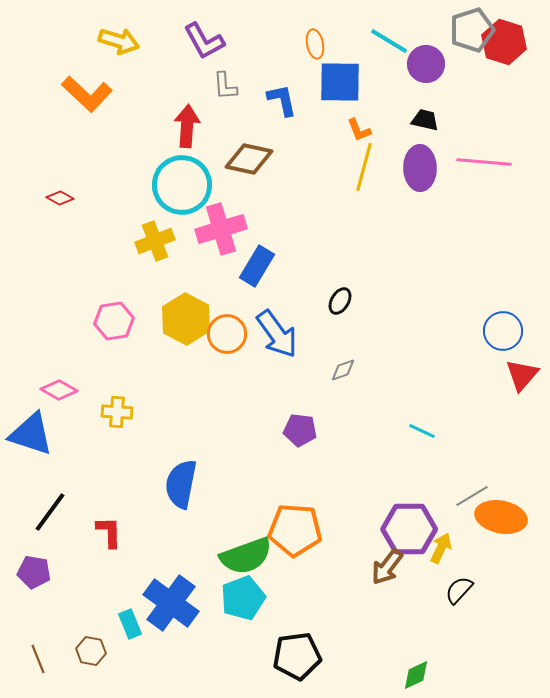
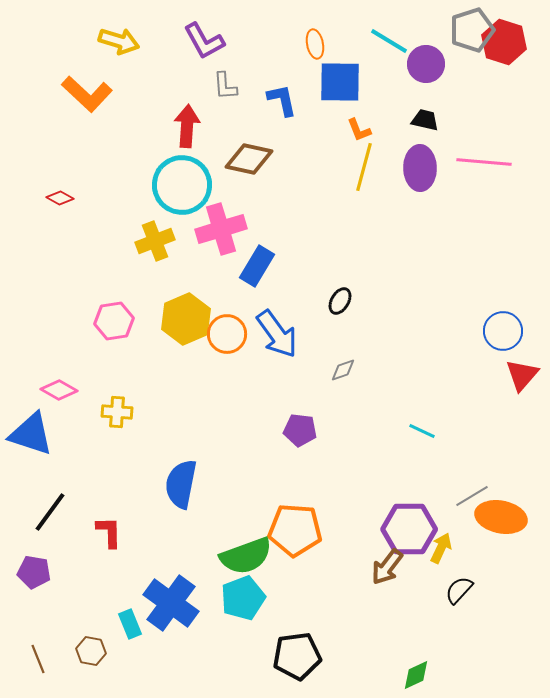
yellow hexagon at (186, 319): rotated 9 degrees clockwise
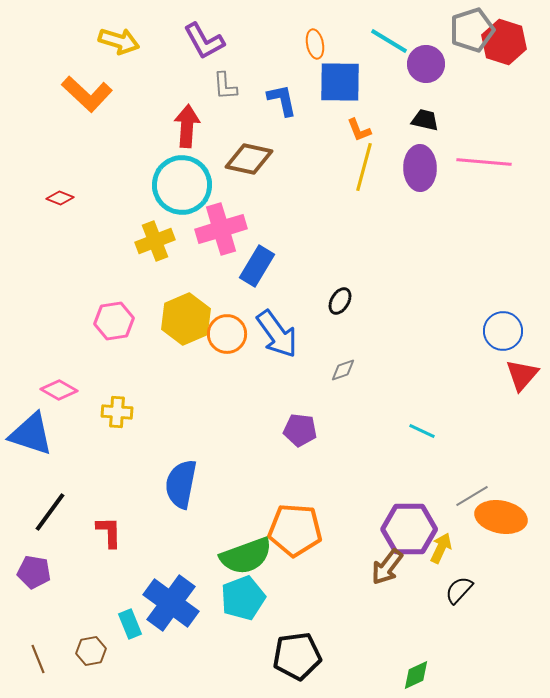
red diamond at (60, 198): rotated 8 degrees counterclockwise
brown hexagon at (91, 651): rotated 20 degrees counterclockwise
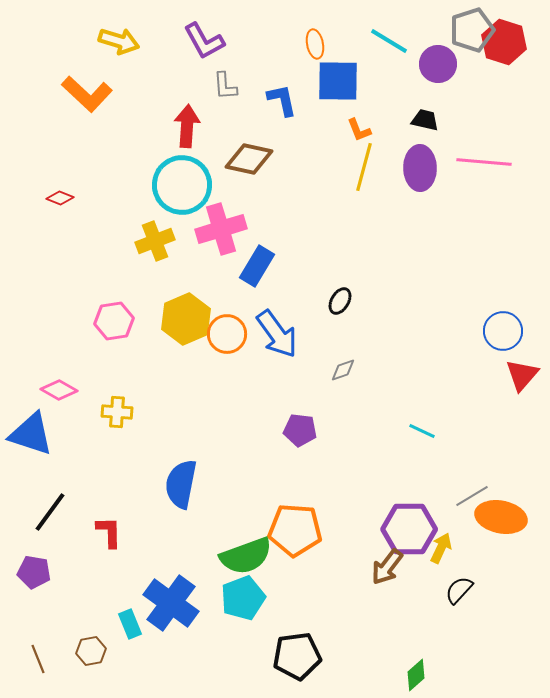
purple circle at (426, 64): moved 12 px right
blue square at (340, 82): moved 2 px left, 1 px up
green diamond at (416, 675): rotated 16 degrees counterclockwise
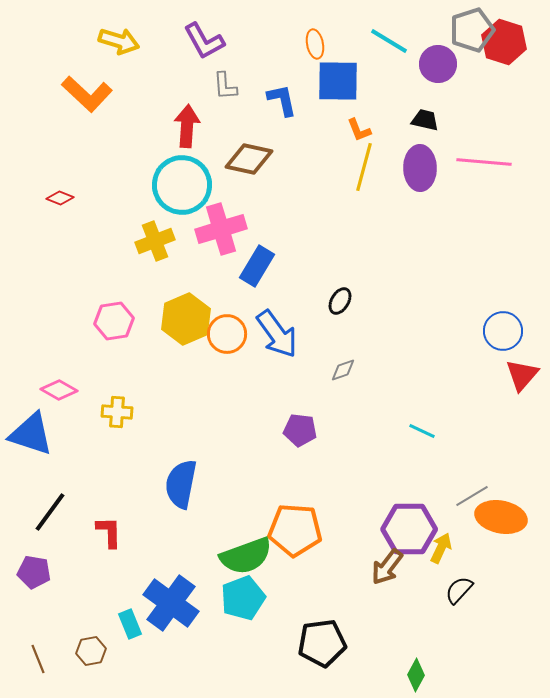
black pentagon at (297, 656): moved 25 px right, 13 px up
green diamond at (416, 675): rotated 20 degrees counterclockwise
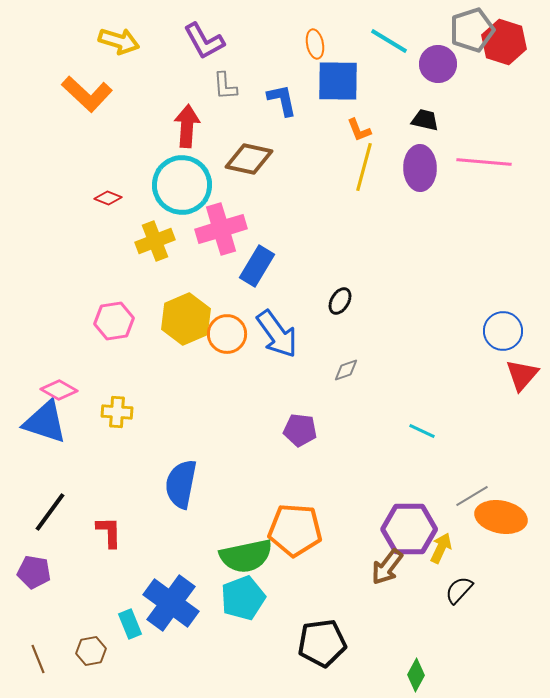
red diamond at (60, 198): moved 48 px right
gray diamond at (343, 370): moved 3 px right
blue triangle at (31, 434): moved 14 px right, 12 px up
green semicircle at (246, 556): rotated 8 degrees clockwise
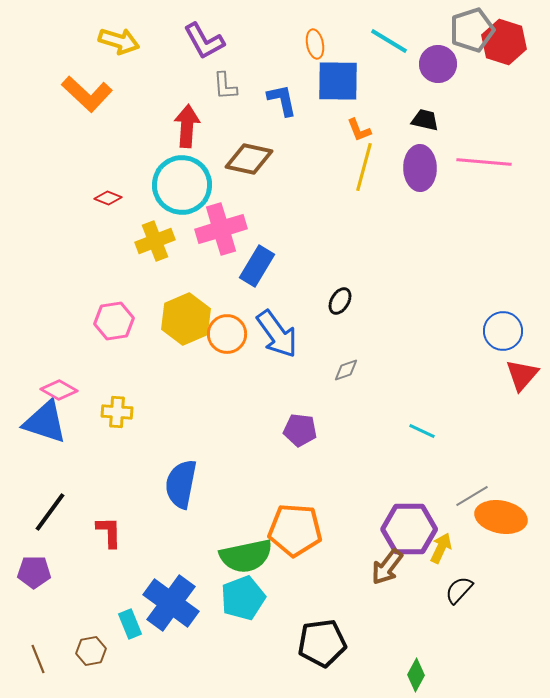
purple pentagon at (34, 572): rotated 8 degrees counterclockwise
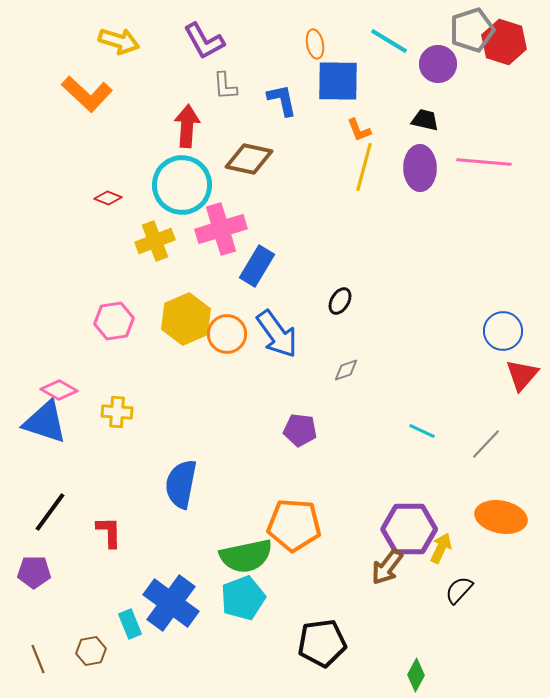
gray line at (472, 496): moved 14 px right, 52 px up; rotated 16 degrees counterclockwise
orange pentagon at (295, 530): moved 1 px left, 5 px up
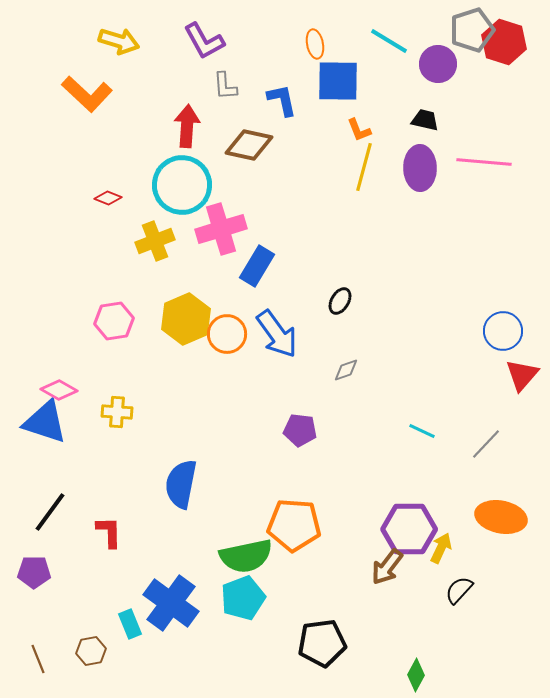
brown diamond at (249, 159): moved 14 px up
